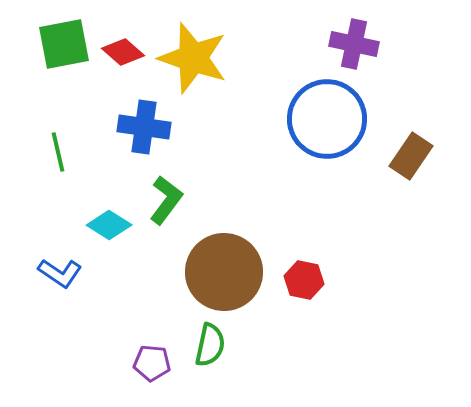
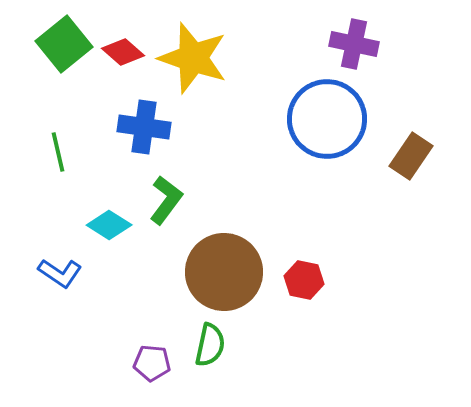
green square: rotated 28 degrees counterclockwise
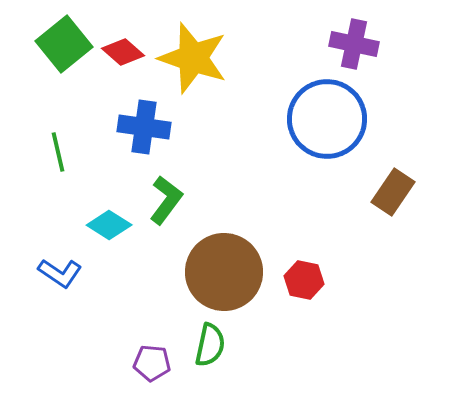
brown rectangle: moved 18 px left, 36 px down
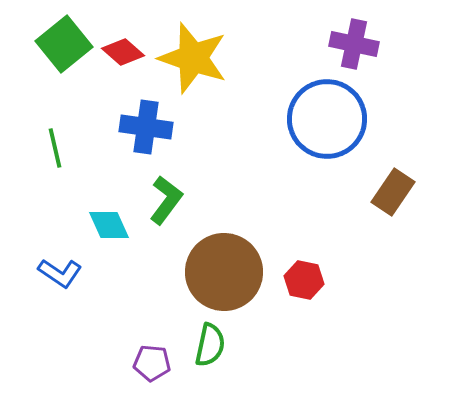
blue cross: moved 2 px right
green line: moved 3 px left, 4 px up
cyan diamond: rotated 33 degrees clockwise
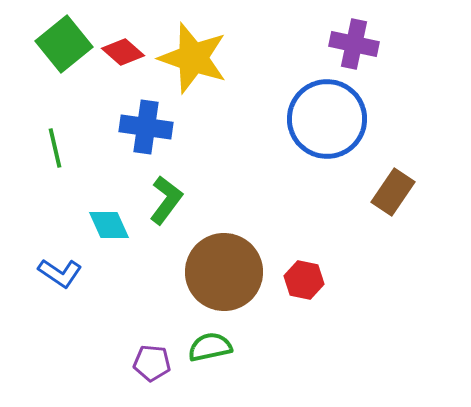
green semicircle: moved 2 px down; rotated 114 degrees counterclockwise
